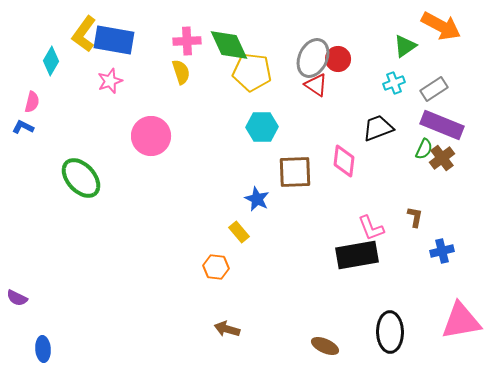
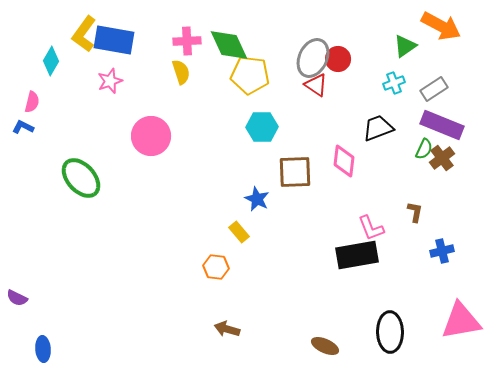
yellow pentagon: moved 2 px left, 3 px down
brown L-shape: moved 5 px up
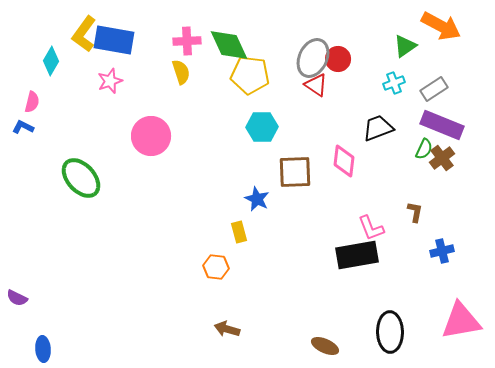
yellow rectangle: rotated 25 degrees clockwise
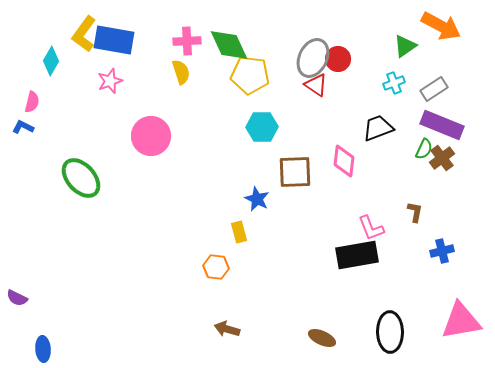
brown ellipse: moved 3 px left, 8 px up
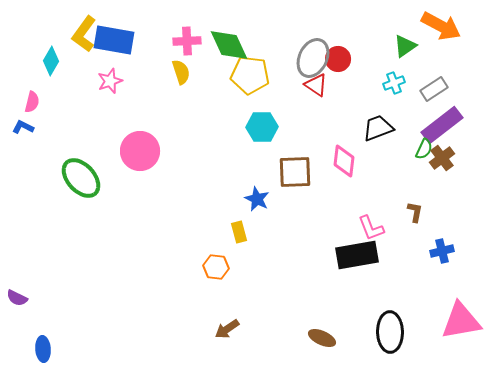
purple rectangle: rotated 60 degrees counterclockwise
pink circle: moved 11 px left, 15 px down
brown arrow: rotated 50 degrees counterclockwise
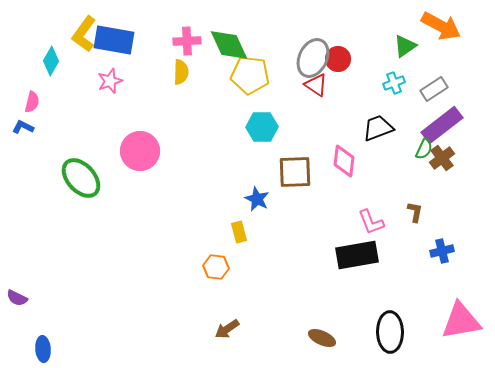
yellow semicircle: rotated 20 degrees clockwise
pink L-shape: moved 6 px up
